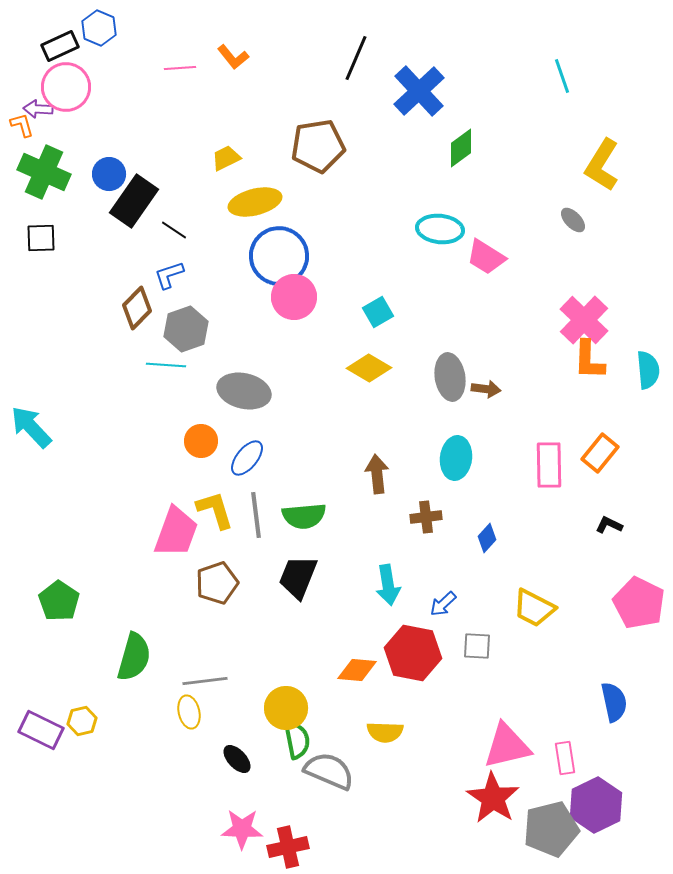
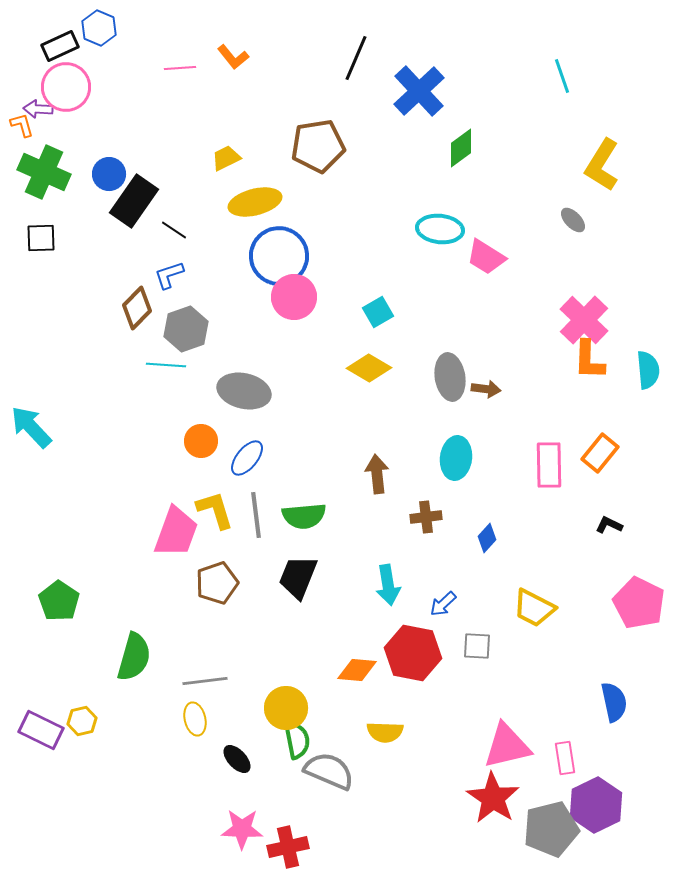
yellow ellipse at (189, 712): moved 6 px right, 7 px down
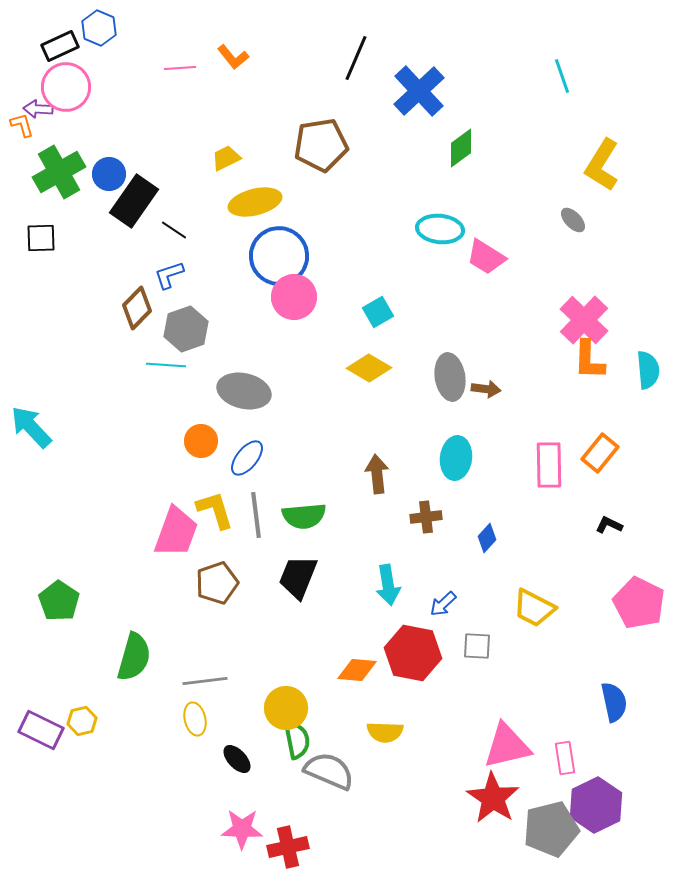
brown pentagon at (318, 146): moved 3 px right, 1 px up
green cross at (44, 172): moved 15 px right; rotated 36 degrees clockwise
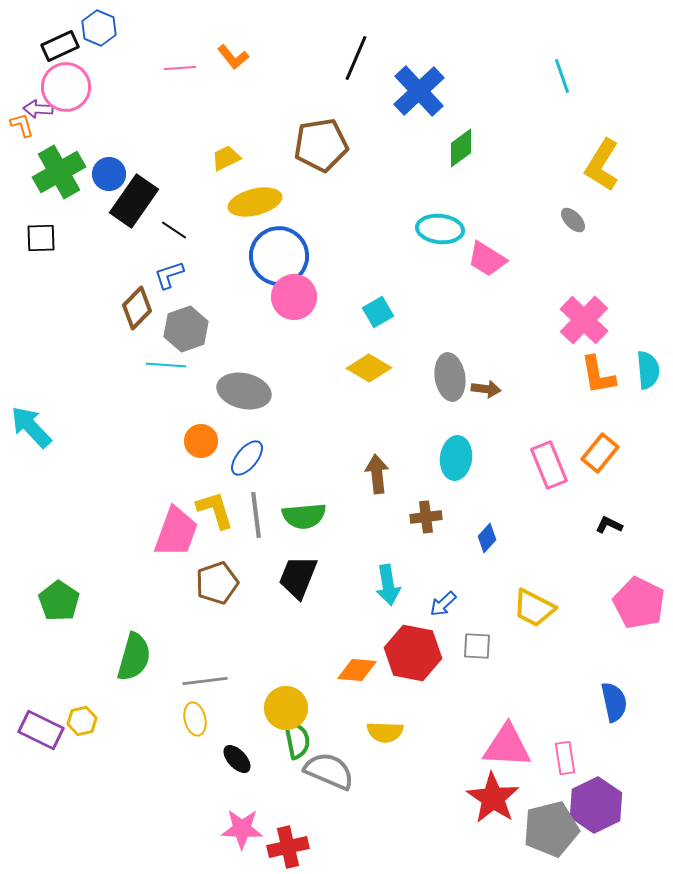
pink trapezoid at (486, 257): moved 1 px right, 2 px down
orange L-shape at (589, 360): moved 9 px right, 15 px down; rotated 12 degrees counterclockwise
pink rectangle at (549, 465): rotated 21 degrees counterclockwise
pink triangle at (507, 746): rotated 16 degrees clockwise
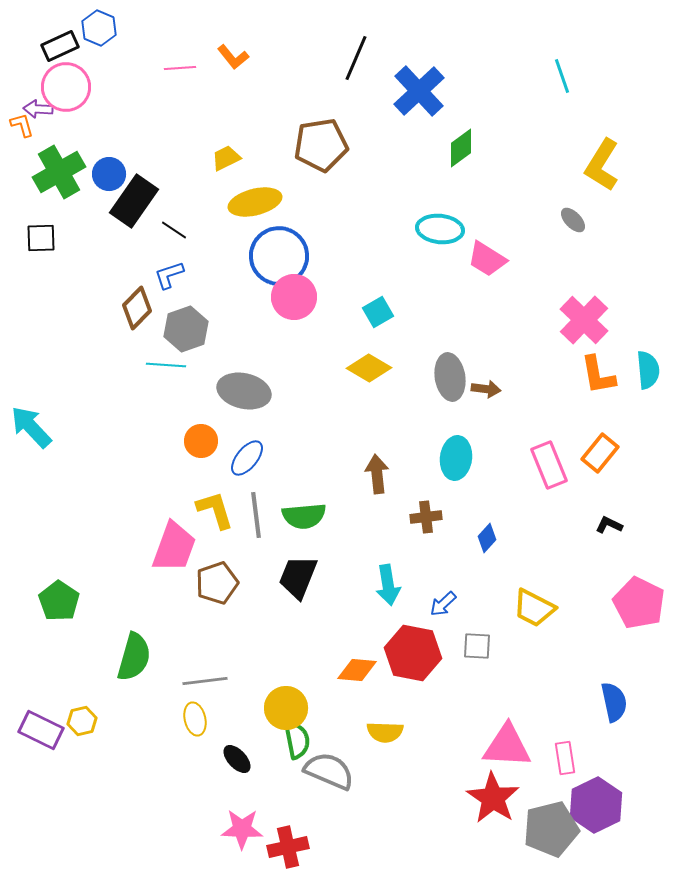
pink trapezoid at (176, 532): moved 2 px left, 15 px down
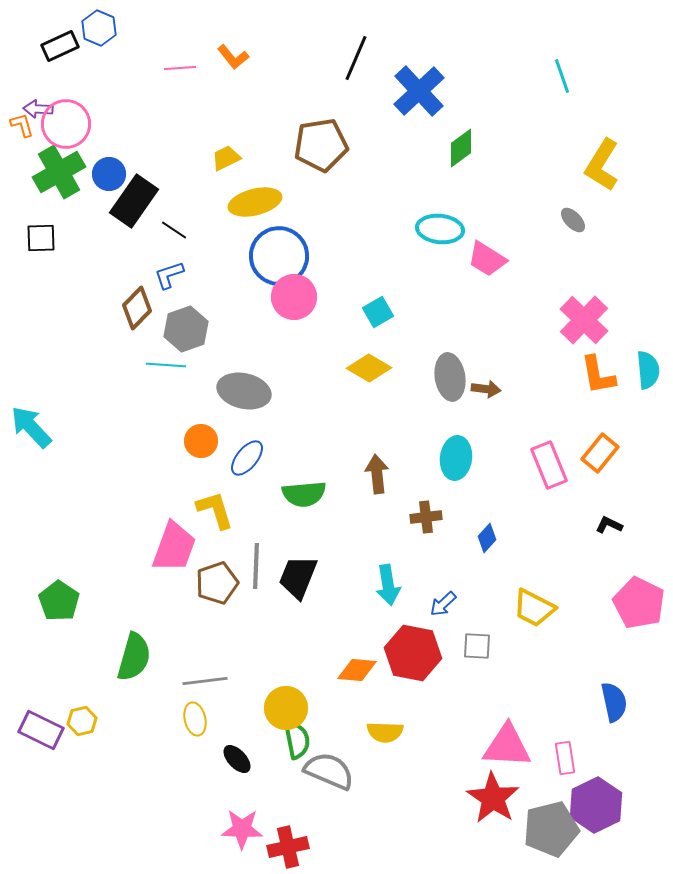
pink circle at (66, 87): moved 37 px down
gray line at (256, 515): moved 51 px down; rotated 9 degrees clockwise
green semicircle at (304, 516): moved 22 px up
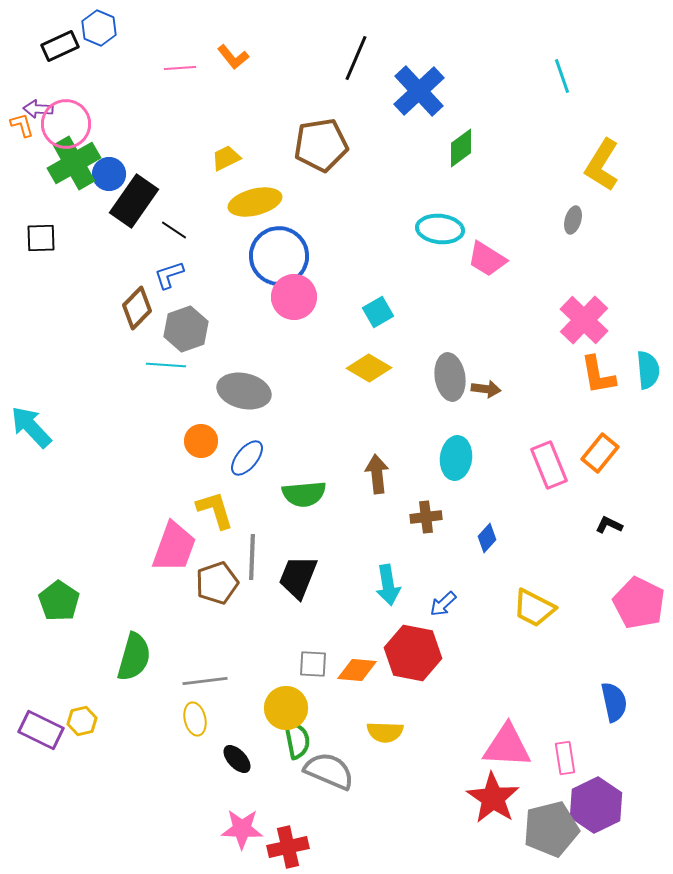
green cross at (59, 172): moved 15 px right, 9 px up
gray ellipse at (573, 220): rotated 60 degrees clockwise
gray line at (256, 566): moved 4 px left, 9 px up
gray square at (477, 646): moved 164 px left, 18 px down
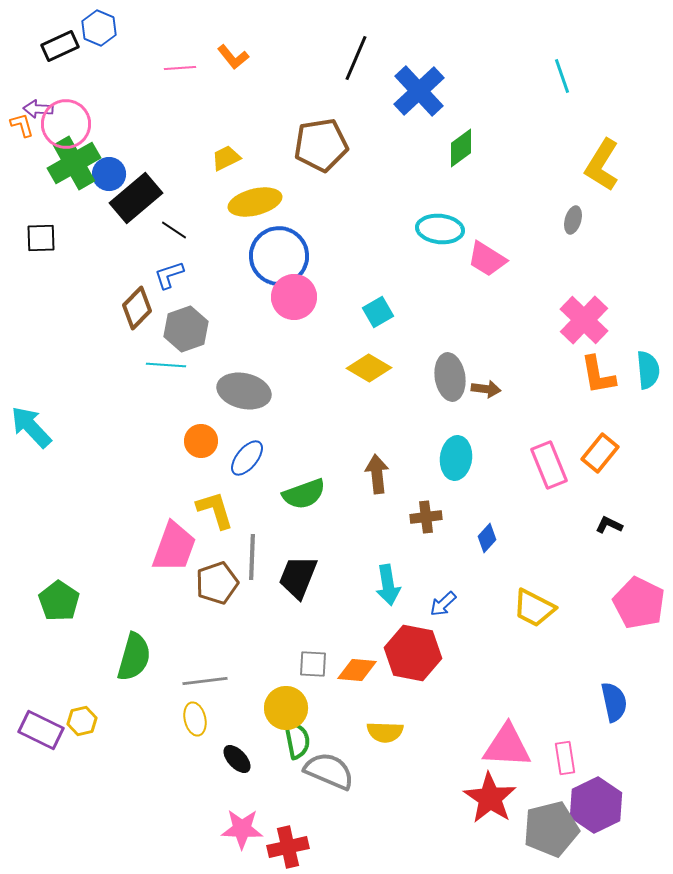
black rectangle at (134, 201): moved 2 px right, 3 px up; rotated 15 degrees clockwise
green semicircle at (304, 494): rotated 15 degrees counterclockwise
red star at (493, 798): moved 3 px left
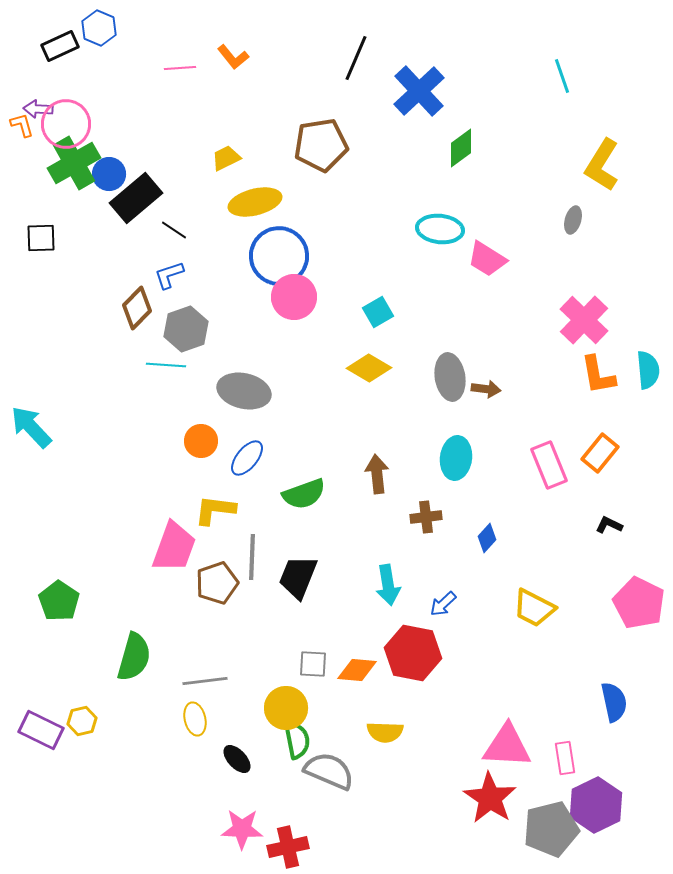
yellow L-shape at (215, 510): rotated 66 degrees counterclockwise
